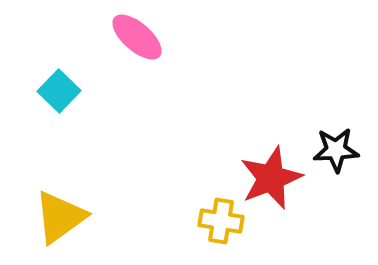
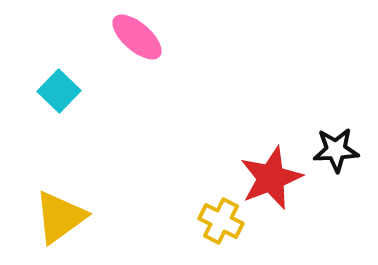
yellow cross: rotated 18 degrees clockwise
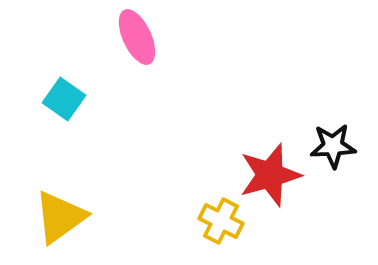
pink ellipse: rotated 24 degrees clockwise
cyan square: moved 5 px right, 8 px down; rotated 9 degrees counterclockwise
black star: moved 3 px left, 4 px up
red star: moved 1 px left, 3 px up; rotated 6 degrees clockwise
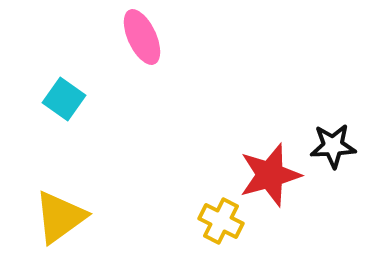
pink ellipse: moved 5 px right
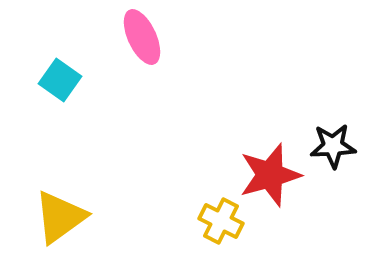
cyan square: moved 4 px left, 19 px up
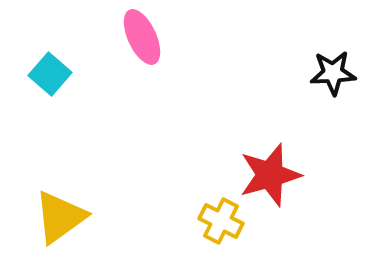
cyan square: moved 10 px left, 6 px up; rotated 6 degrees clockwise
black star: moved 73 px up
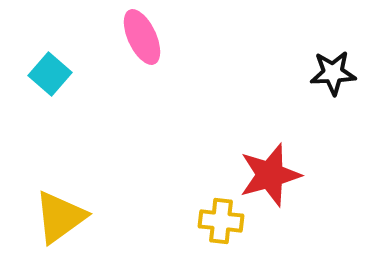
yellow cross: rotated 21 degrees counterclockwise
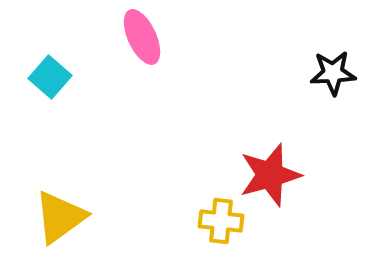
cyan square: moved 3 px down
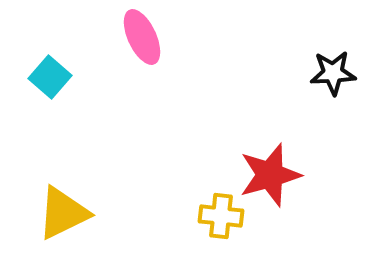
yellow triangle: moved 3 px right, 4 px up; rotated 10 degrees clockwise
yellow cross: moved 5 px up
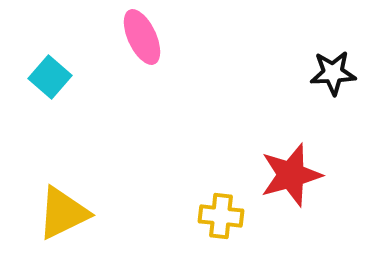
red star: moved 21 px right
